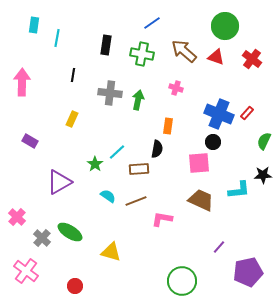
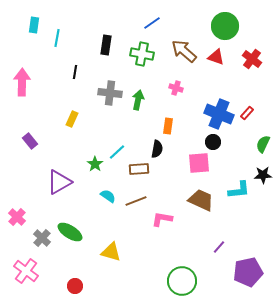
black line at (73, 75): moved 2 px right, 3 px up
purple rectangle at (30, 141): rotated 21 degrees clockwise
green semicircle at (264, 141): moved 1 px left, 3 px down
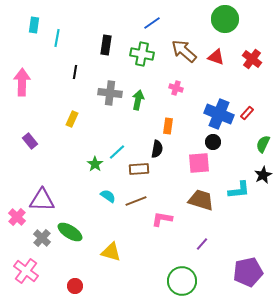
green circle at (225, 26): moved 7 px up
black star at (263, 175): rotated 24 degrees counterclockwise
purple triangle at (59, 182): moved 17 px left, 18 px down; rotated 32 degrees clockwise
brown trapezoid at (201, 200): rotated 8 degrees counterclockwise
purple line at (219, 247): moved 17 px left, 3 px up
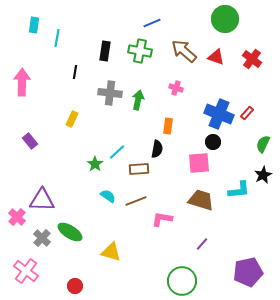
blue line at (152, 23): rotated 12 degrees clockwise
black rectangle at (106, 45): moved 1 px left, 6 px down
green cross at (142, 54): moved 2 px left, 3 px up
